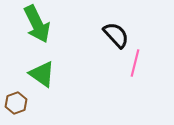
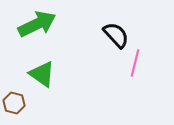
green arrow: rotated 90 degrees counterclockwise
brown hexagon: moved 2 px left; rotated 25 degrees counterclockwise
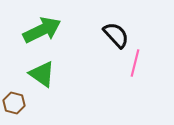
green arrow: moved 5 px right, 6 px down
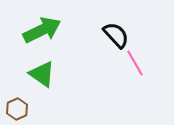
pink line: rotated 44 degrees counterclockwise
brown hexagon: moved 3 px right, 6 px down; rotated 20 degrees clockwise
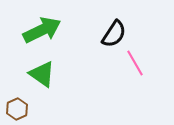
black semicircle: moved 2 px left, 1 px up; rotated 76 degrees clockwise
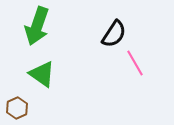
green arrow: moved 5 px left, 4 px up; rotated 135 degrees clockwise
brown hexagon: moved 1 px up
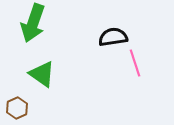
green arrow: moved 4 px left, 3 px up
black semicircle: moved 1 px left, 3 px down; rotated 132 degrees counterclockwise
pink line: rotated 12 degrees clockwise
